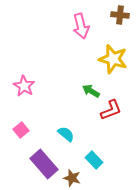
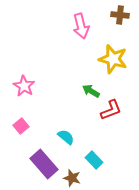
pink square: moved 4 px up
cyan semicircle: moved 3 px down
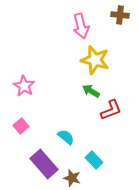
yellow star: moved 18 px left, 1 px down
